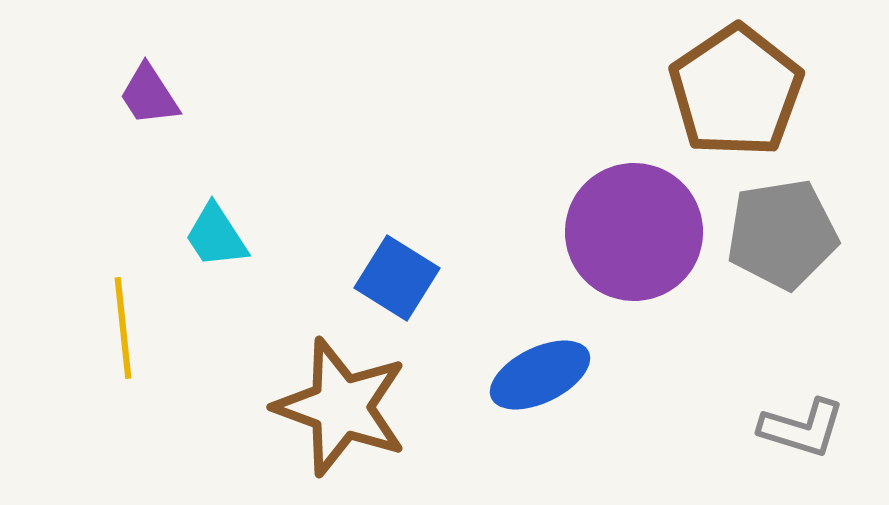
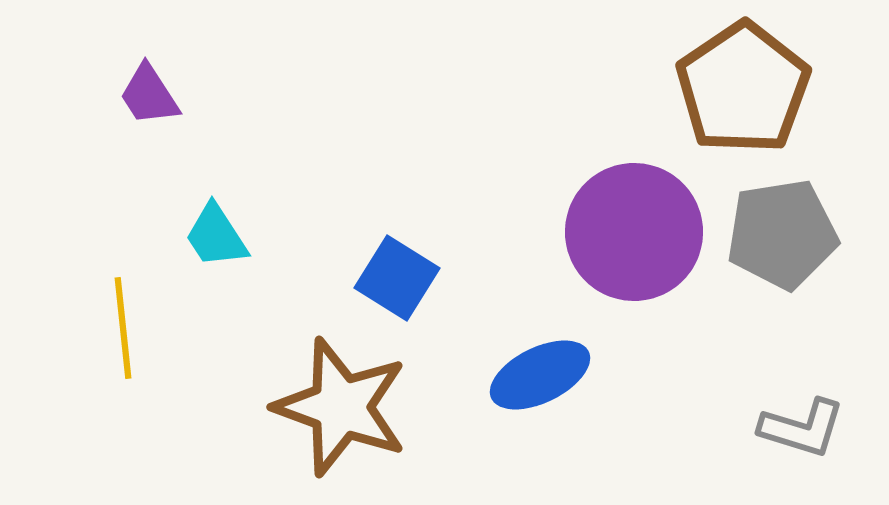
brown pentagon: moved 7 px right, 3 px up
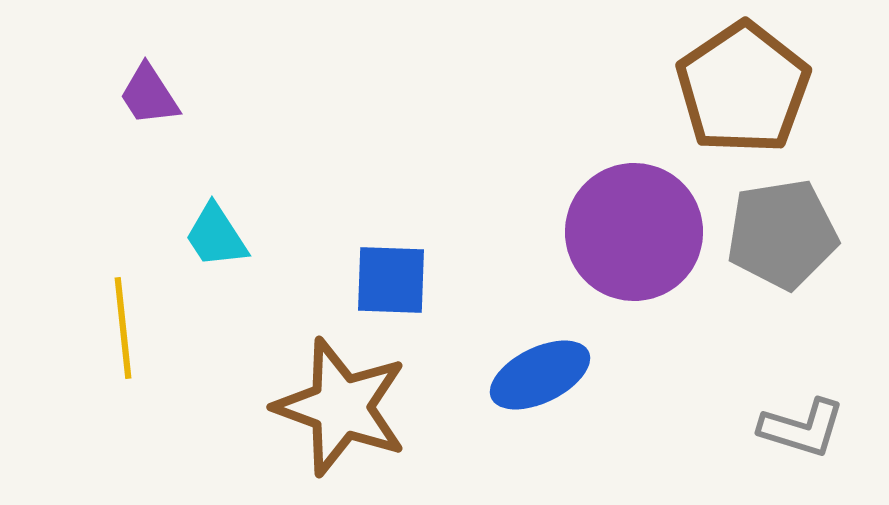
blue square: moved 6 px left, 2 px down; rotated 30 degrees counterclockwise
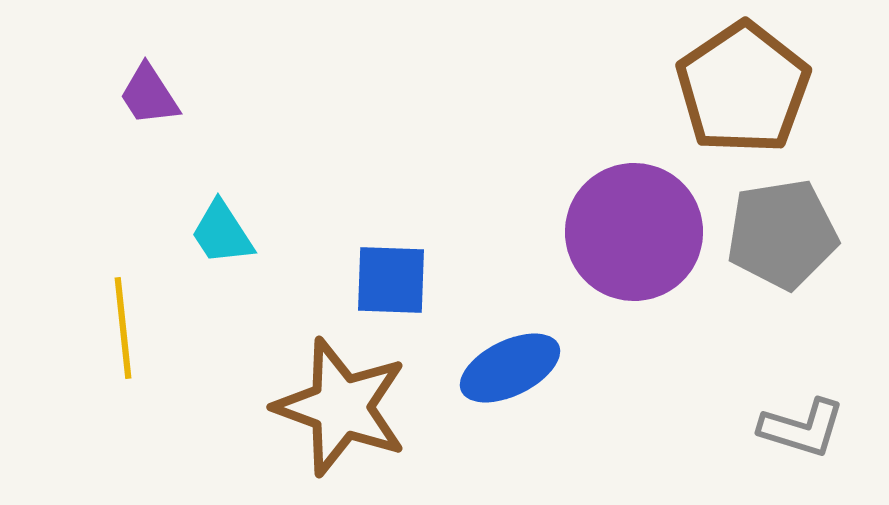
cyan trapezoid: moved 6 px right, 3 px up
blue ellipse: moved 30 px left, 7 px up
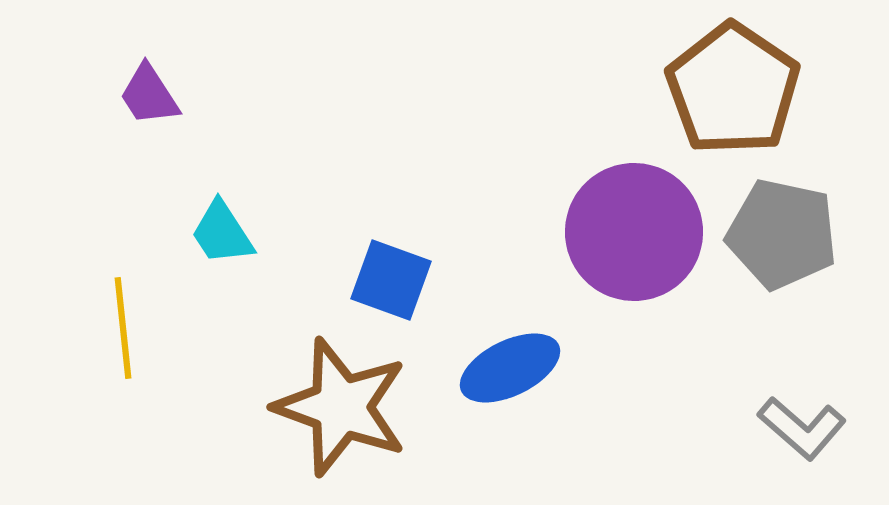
brown pentagon: moved 10 px left, 1 px down; rotated 4 degrees counterclockwise
gray pentagon: rotated 21 degrees clockwise
blue square: rotated 18 degrees clockwise
gray L-shape: rotated 24 degrees clockwise
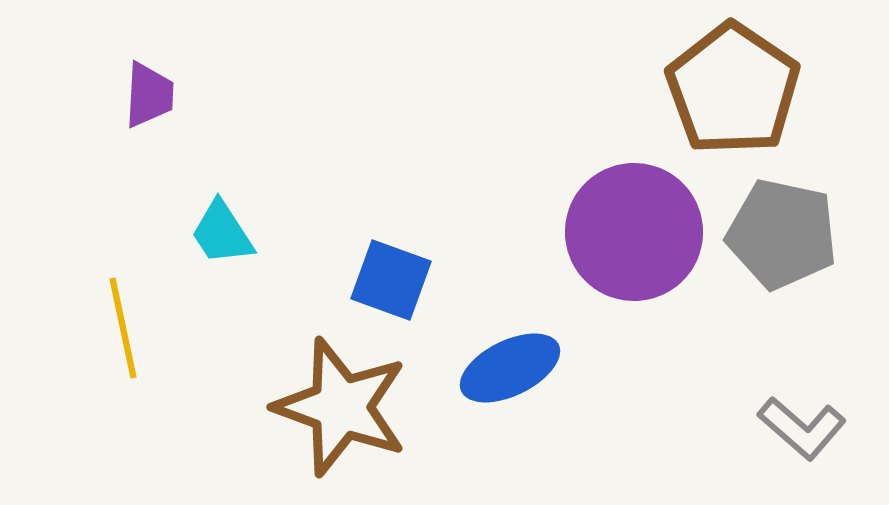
purple trapezoid: rotated 144 degrees counterclockwise
yellow line: rotated 6 degrees counterclockwise
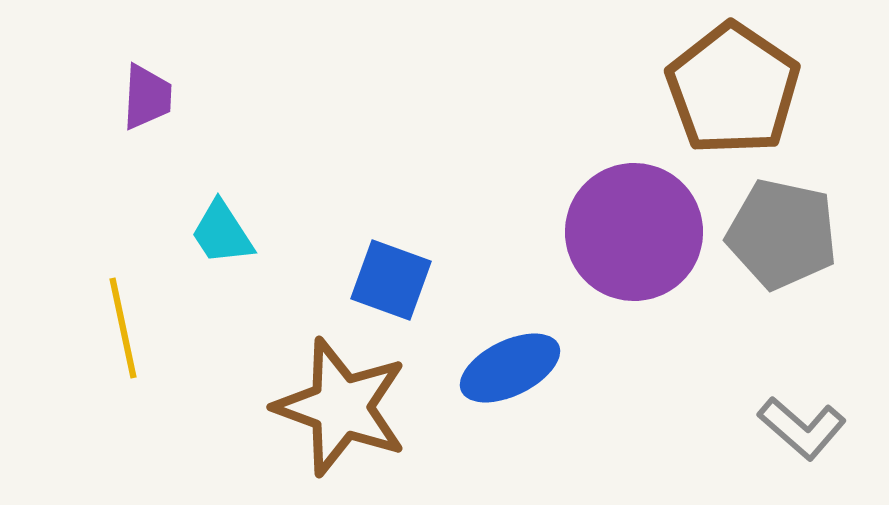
purple trapezoid: moved 2 px left, 2 px down
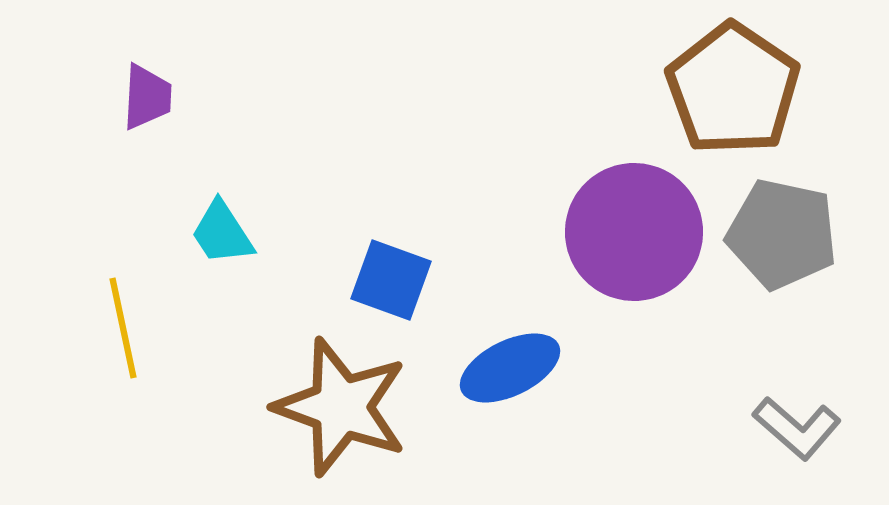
gray L-shape: moved 5 px left
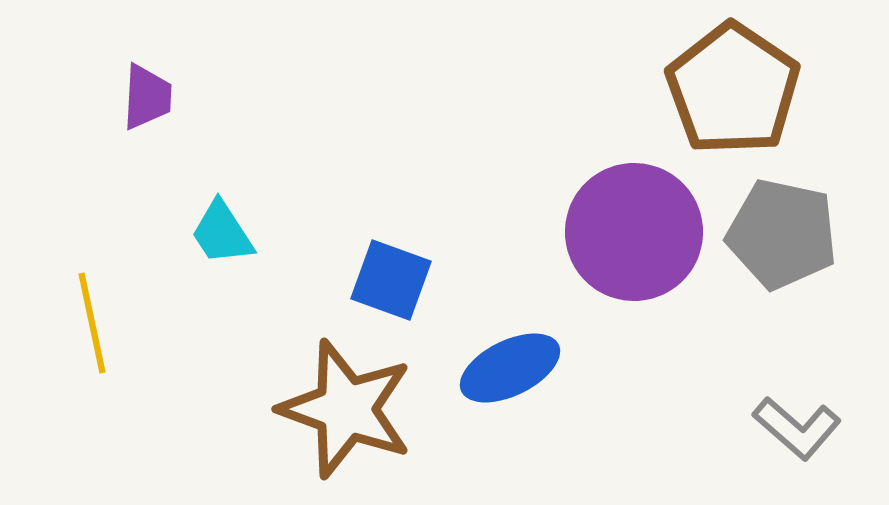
yellow line: moved 31 px left, 5 px up
brown star: moved 5 px right, 2 px down
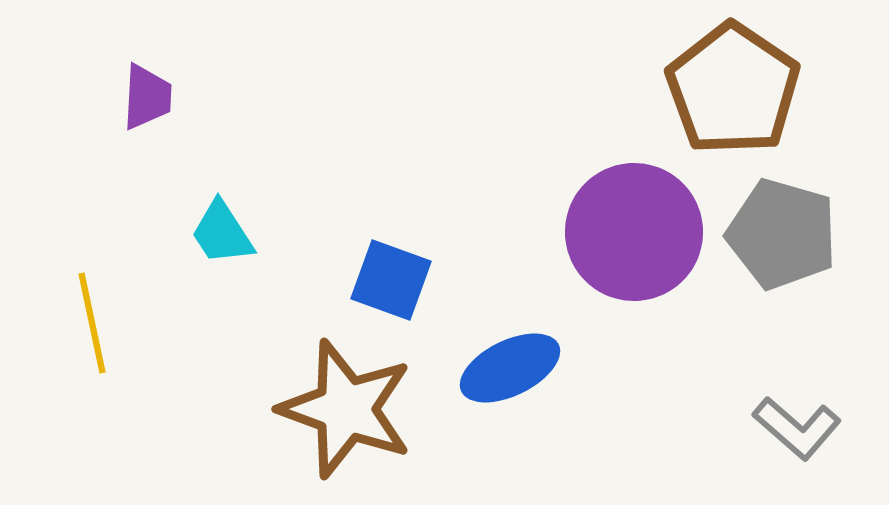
gray pentagon: rotated 4 degrees clockwise
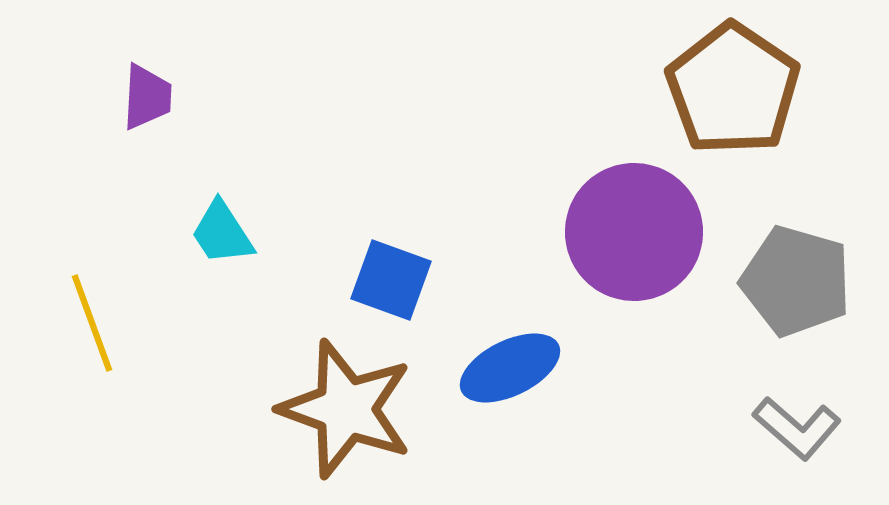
gray pentagon: moved 14 px right, 47 px down
yellow line: rotated 8 degrees counterclockwise
